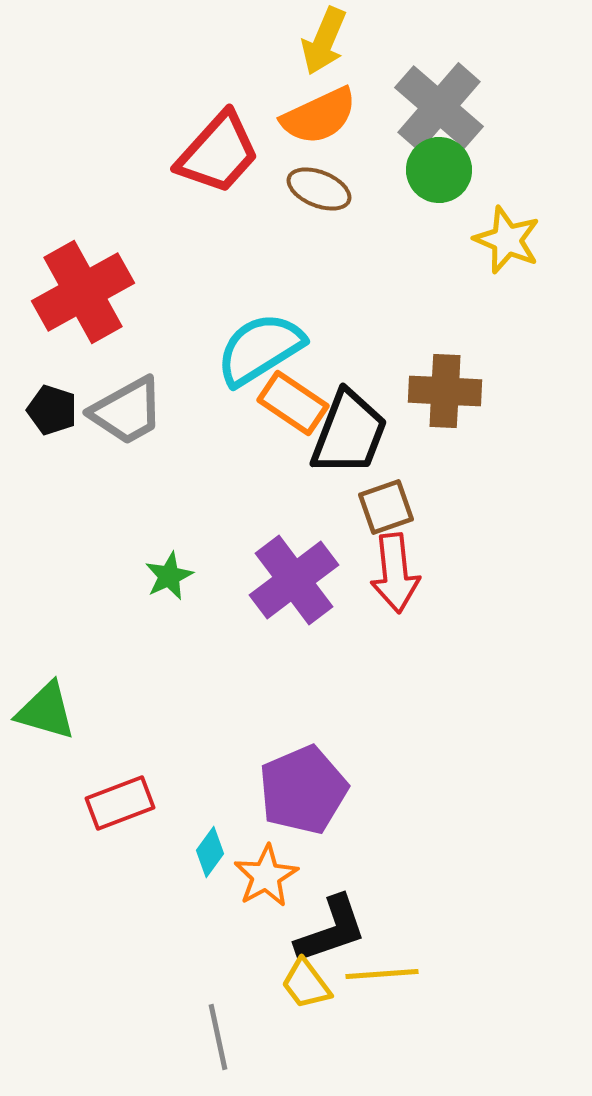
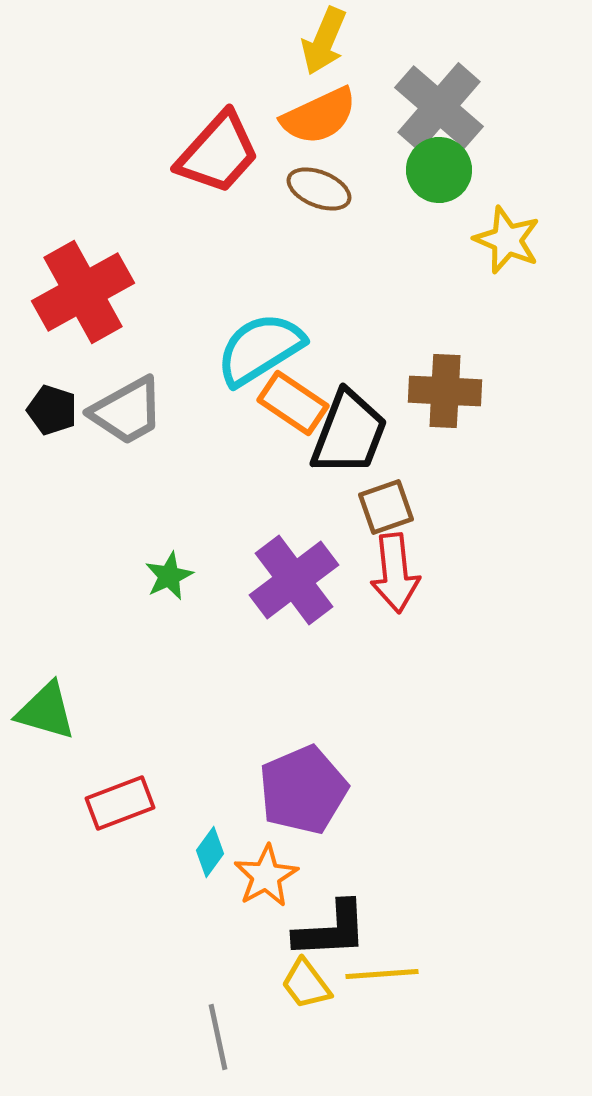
black L-shape: rotated 16 degrees clockwise
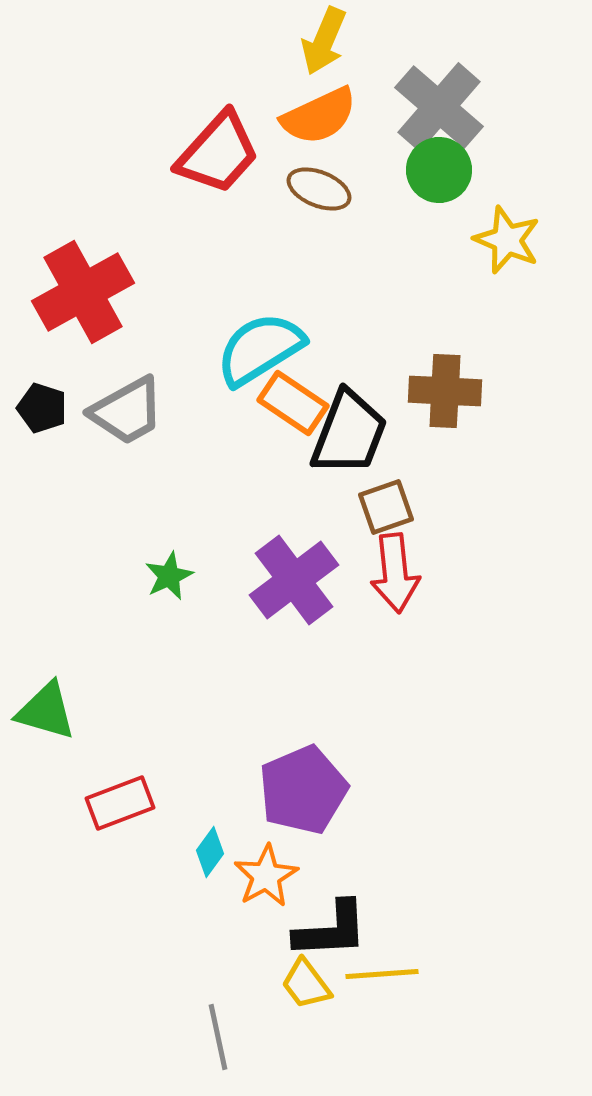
black pentagon: moved 10 px left, 2 px up
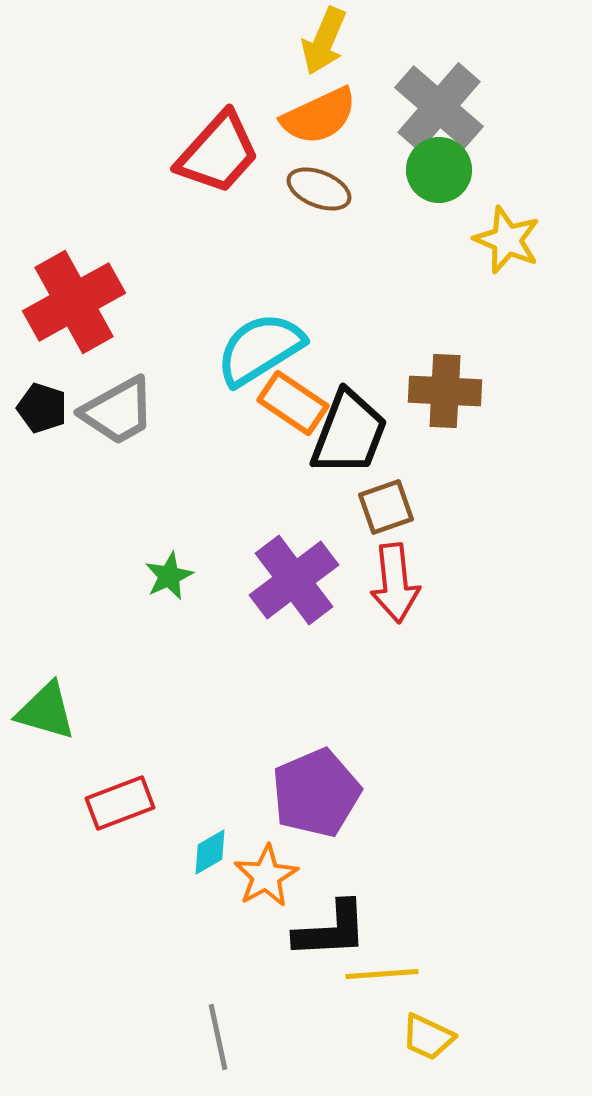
red cross: moved 9 px left, 10 px down
gray trapezoid: moved 9 px left
red arrow: moved 10 px down
purple pentagon: moved 13 px right, 3 px down
cyan diamond: rotated 24 degrees clockwise
yellow trapezoid: moved 122 px right, 53 px down; rotated 28 degrees counterclockwise
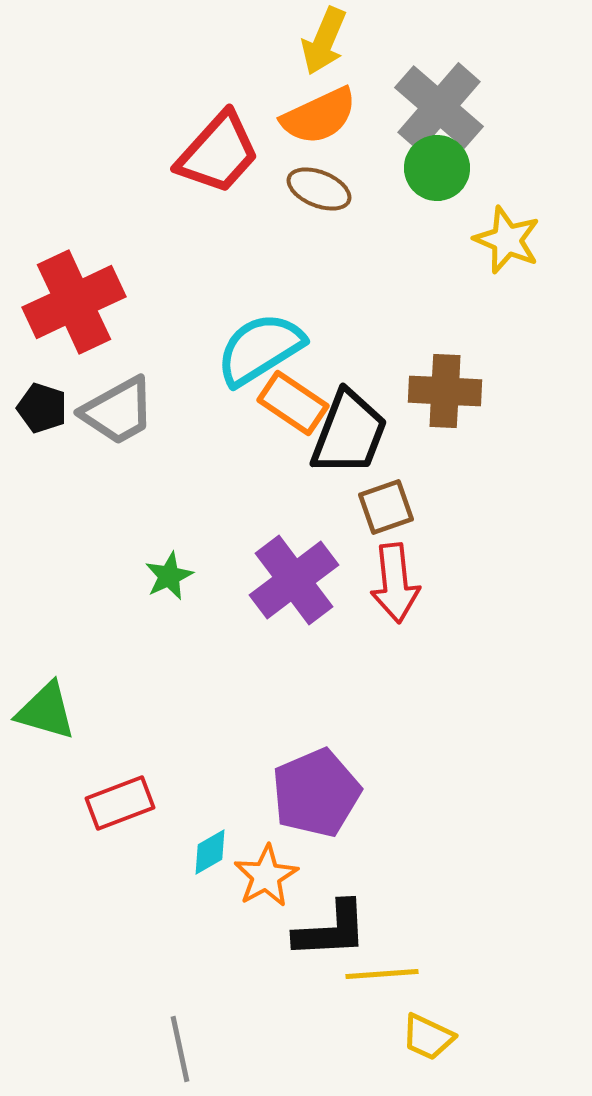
green circle: moved 2 px left, 2 px up
red cross: rotated 4 degrees clockwise
gray line: moved 38 px left, 12 px down
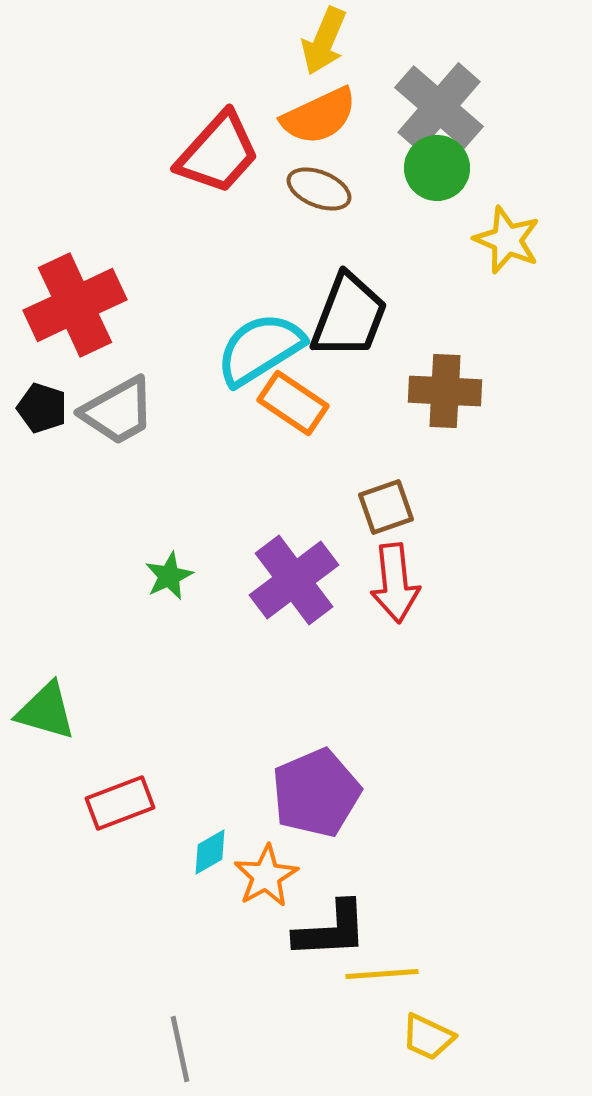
red cross: moved 1 px right, 3 px down
black trapezoid: moved 117 px up
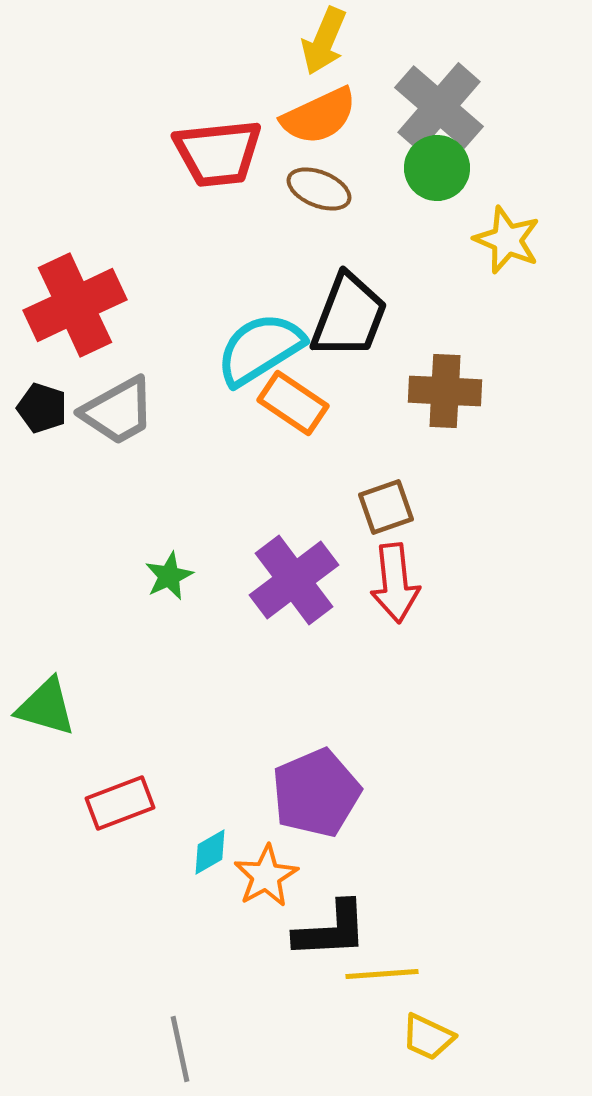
red trapezoid: rotated 42 degrees clockwise
green triangle: moved 4 px up
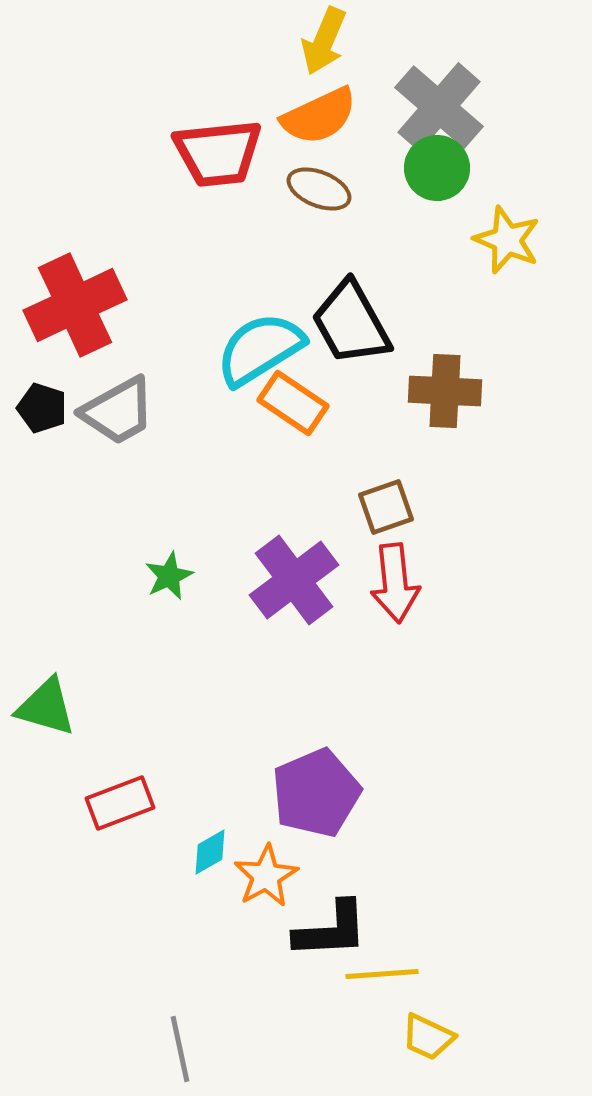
black trapezoid: moved 2 px right, 7 px down; rotated 130 degrees clockwise
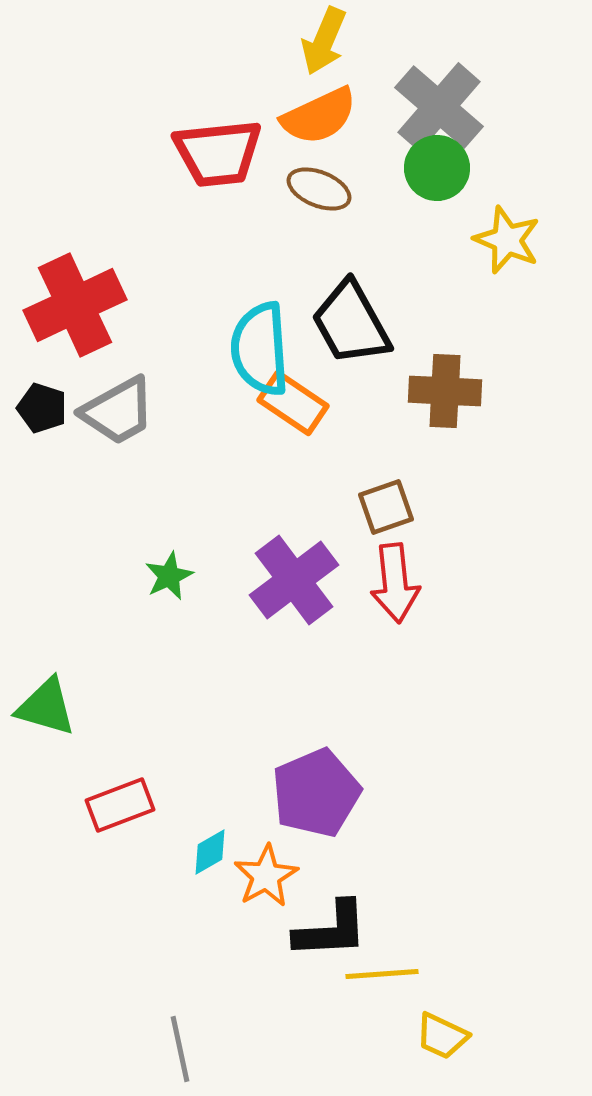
cyan semicircle: rotated 62 degrees counterclockwise
red rectangle: moved 2 px down
yellow trapezoid: moved 14 px right, 1 px up
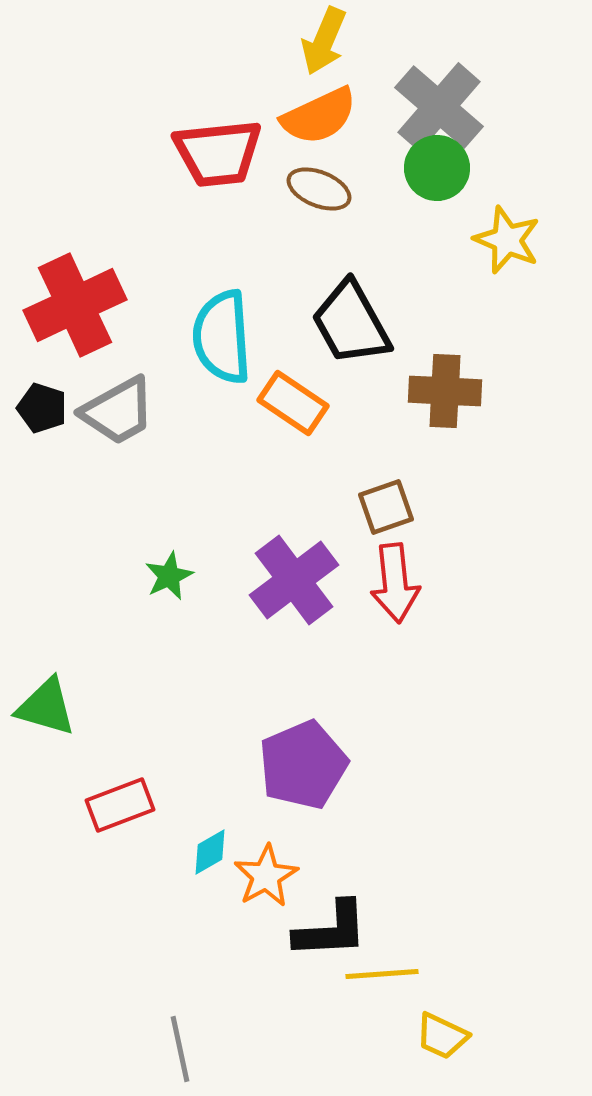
cyan semicircle: moved 38 px left, 12 px up
purple pentagon: moved 13 px left, 28 px up
